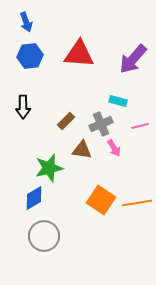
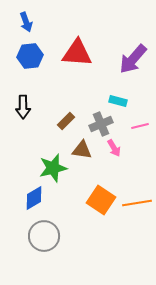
red triangle: moved 2 px left, 1 px up
green star: moved 4 px right
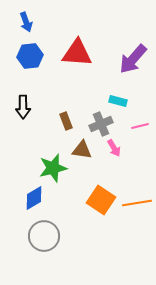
brown rectangle: rotated 66 degrees counterclockwise
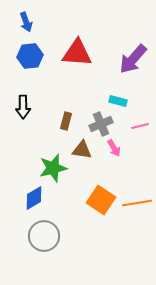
brown rectangle: rotated 36 degrees clockwise
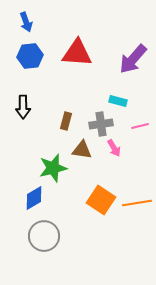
gray cross: rotated 15 degrees clockwise
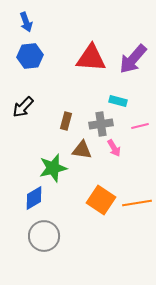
red triangle: moved 14 px right, 5 px down
black arrow: rotated 45 degrees clockwise
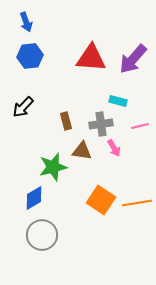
brown rectangle: rotated 30 degrees counterclockwise
brown triangle: moved 1 px down
green star: moved 1 px up
gray circle: moved 2 px left, 1 px up
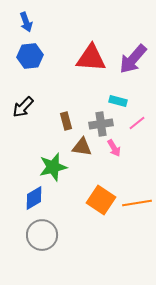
pink line: moved 3 px left, 3 px up; rotated 24 degrees counterclockwise
brown triangle: moved 4 px up
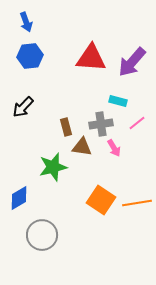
purple arrow: moved 1 px left, 3 px down
brown rectangle: moved 6 px down
blue diamond: moved 15 px left
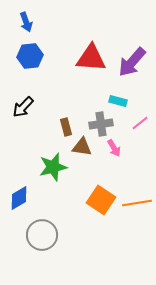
pink line: moved 3 px right
